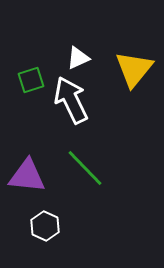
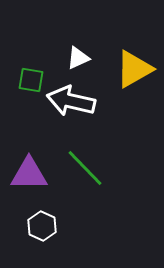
yellow triangle: rotated 21 degrees clockwise
green square: rotated 28 degrees clockwise
white arrow: moved 1 px down; rotated 51 degrees counterclockwise
purple triangle: moved 2 px right, 2 px up; rotated 6 degrees counterclockwise
white hexagon: moved 3 px left
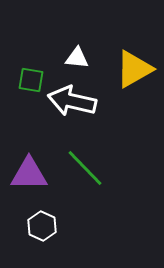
white triangle: moved 1 px left; rotated 30 degrees clockwise
white arrow: moved 1 px right
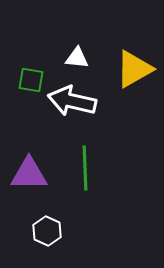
green line: rotated 42 degrees clockwise
white hexagon: moved 5 px right, 5 px down
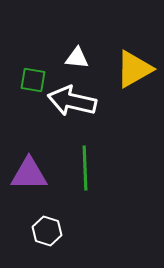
green square: moved 2 px right
white hexagon: rotated 8 degrees counterclockwise
